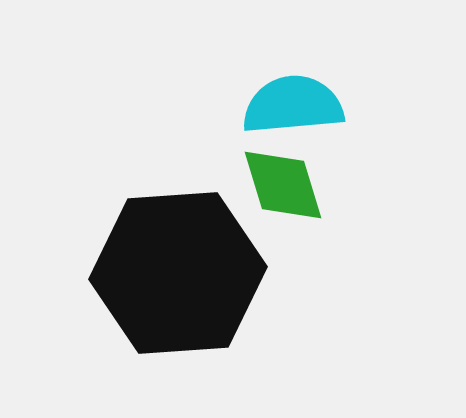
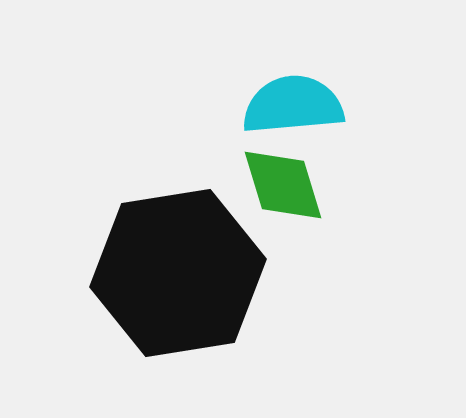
black hexagon: rotated 5 degrees counterclockwise
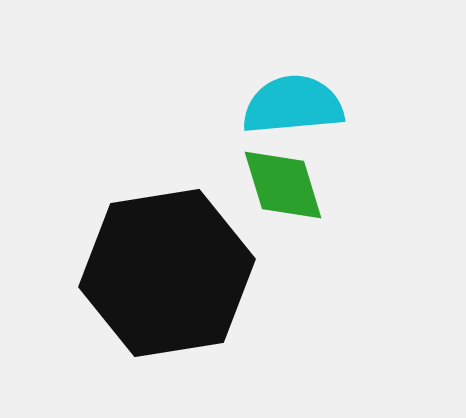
black hexagon: moved 11 px left
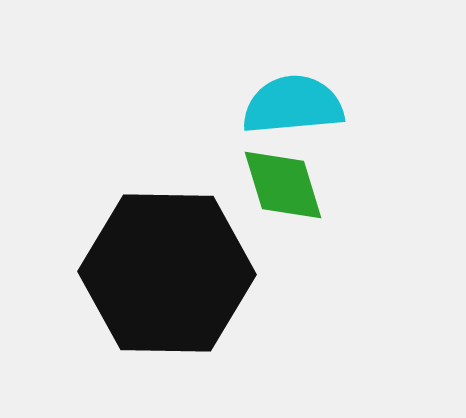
black hexagon: rotated 10 degrees clockwise
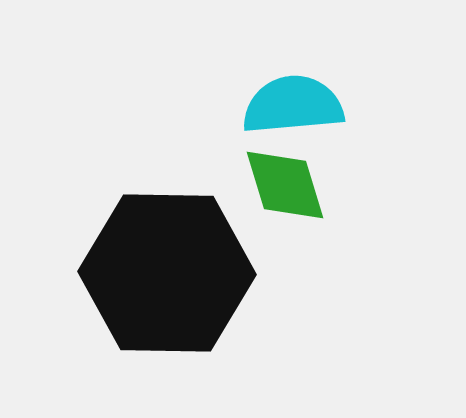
green diamond: moved 2 px right
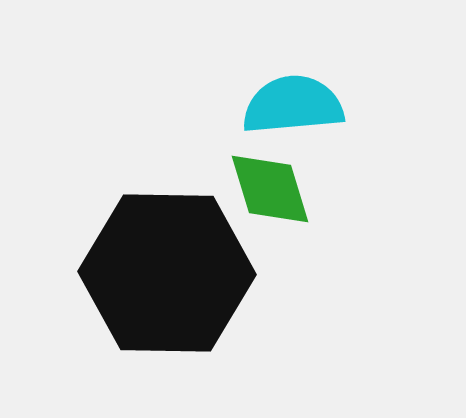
green diamond: moved 15 px left, 4 px down
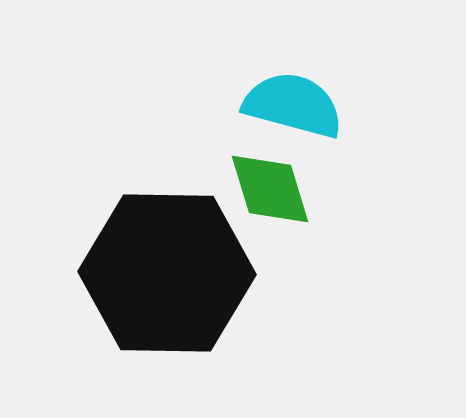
cyan semicircle: rotated 20 degrees clockwise
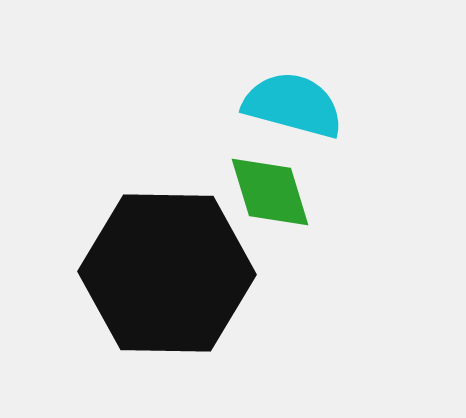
green diamond: moved 3 px down
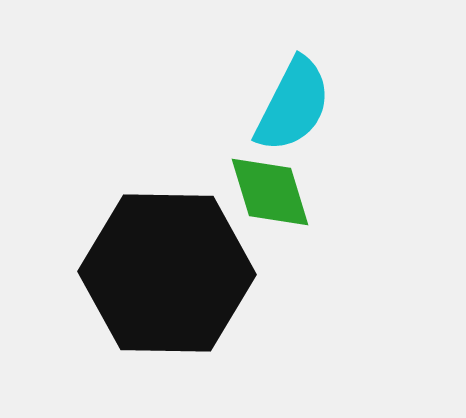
cyan semicircle: rotated 102 degrees clockwise
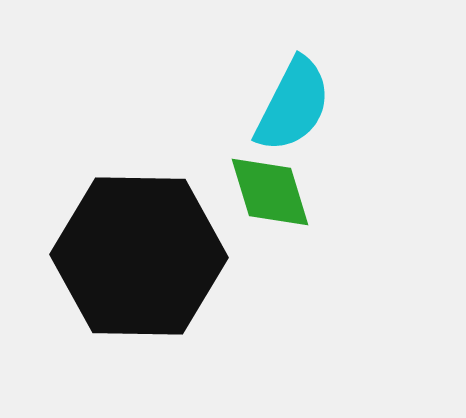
black hexagon: moved 28 px left, 17 px up
